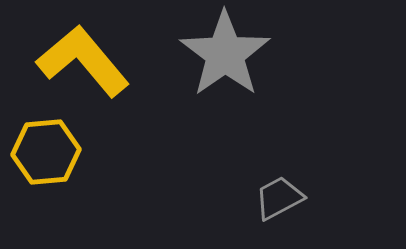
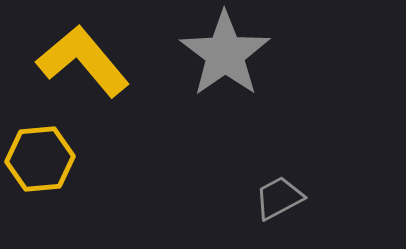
yellow hexagon: moved 6 px left, 7 px down
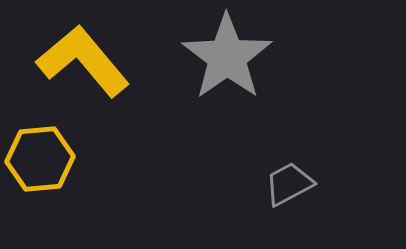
gray star: moved 2 px right, 3 px down
gray trapezoid: moved 10 px right, 14 px up
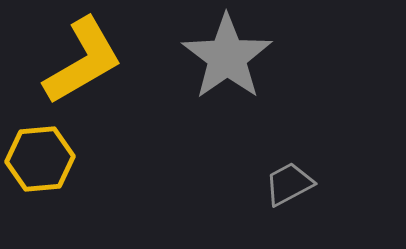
yellow L-shape: rotated 100 degrees clockwise
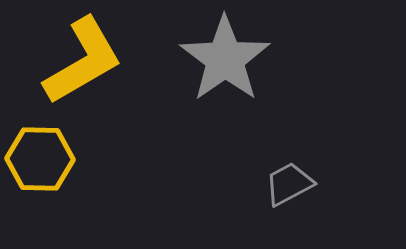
gray star: moved 2 px left, 2 px down
yellow hexagon: rotated 6 degrees clockwise
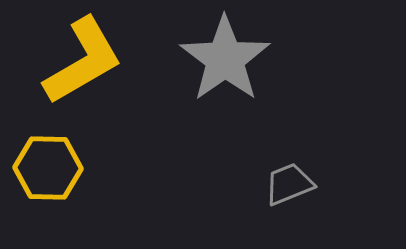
yellow hexagon: moved 8 px right, 9 px down
gray trapezoid: rotated 6 degrees clockwise
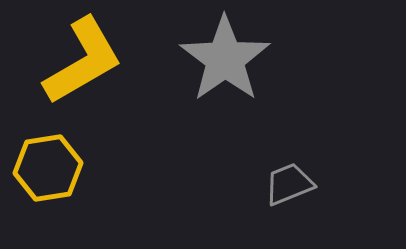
yellow hexagon: rotated 10 degrees counterclockwise
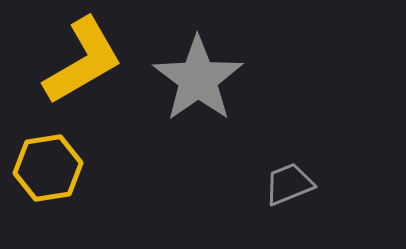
gray star: moved 27 px left, 20 px down
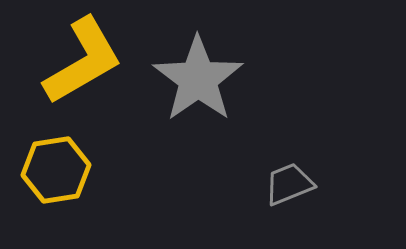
yellow hexagon: moved 8 px right, 2 px down
